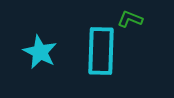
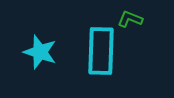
cyan star: rotated 8 degrees counterclockwise
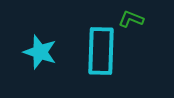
green L-shape: moved 1 px right
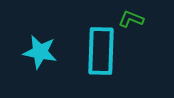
cyan star: rotated 8 degrees counterclockwise
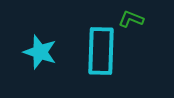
cyan star: rotated 8 degrees clockwise
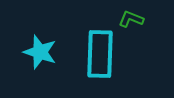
cyan rectangle: moved 1 px left, 3 px down
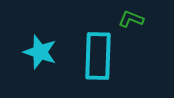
cyan rectangle: moved 2 px left, 2 px down
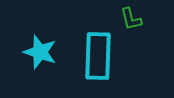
green L-shape: rotated 125 degrees counterclockwise
